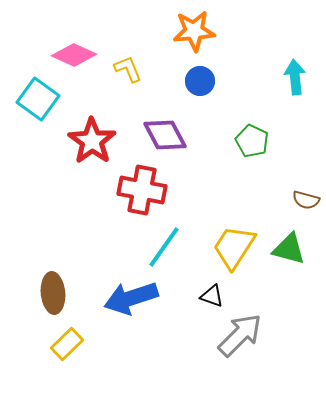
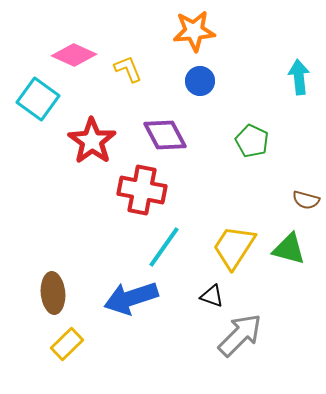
cyan arrow: moved 4 px right
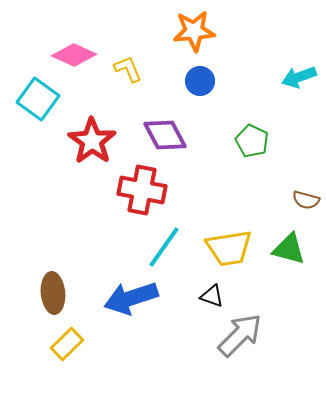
cyan arrow: rotated 104 degrees counterclockwise
yellow trapezoid: moved 5 px left, 1 px down; rotated 132 degrees counterclockwise
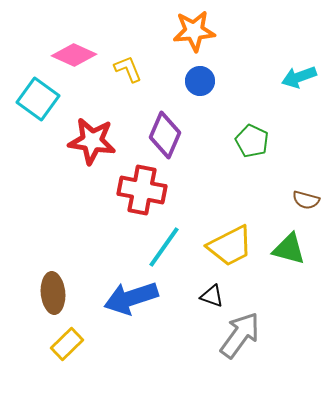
purple diamond: rotated 51 degrees clockwise
red star: rotated 27 degrees counterclockwise
yellow trapezoid: moved 1 px right, 2 px up; rotated 18 degrees counterclockwise
gray arrow: rotated 9 degrees counterclockwise
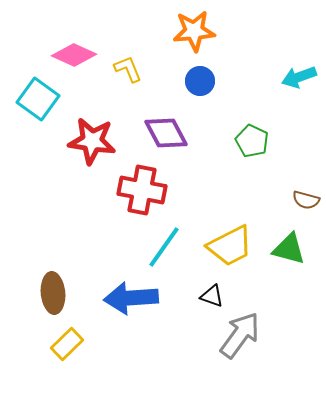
purple diamond: moved 1 px right, 2 px up; rotated 51 degrees counterclockwise
blue arrow: rotated 14 degrees clockwise
